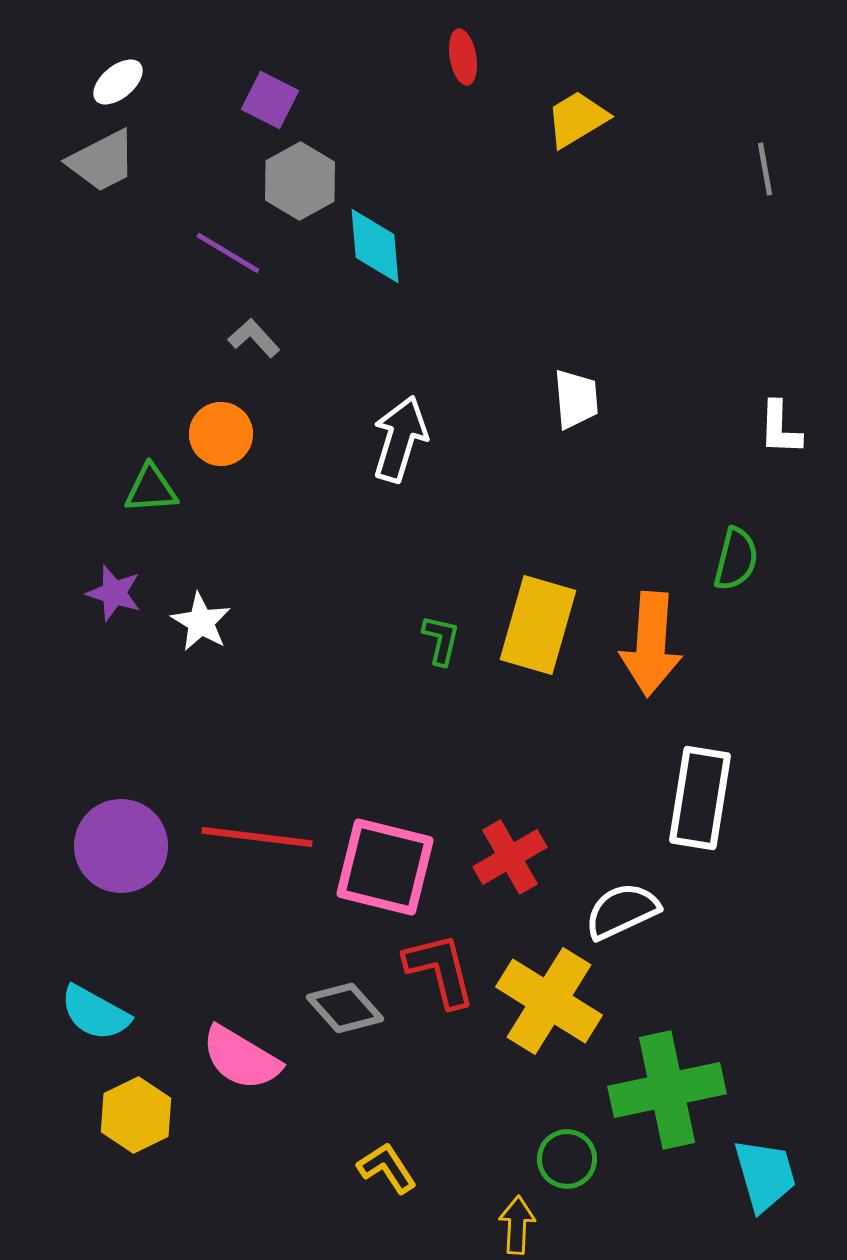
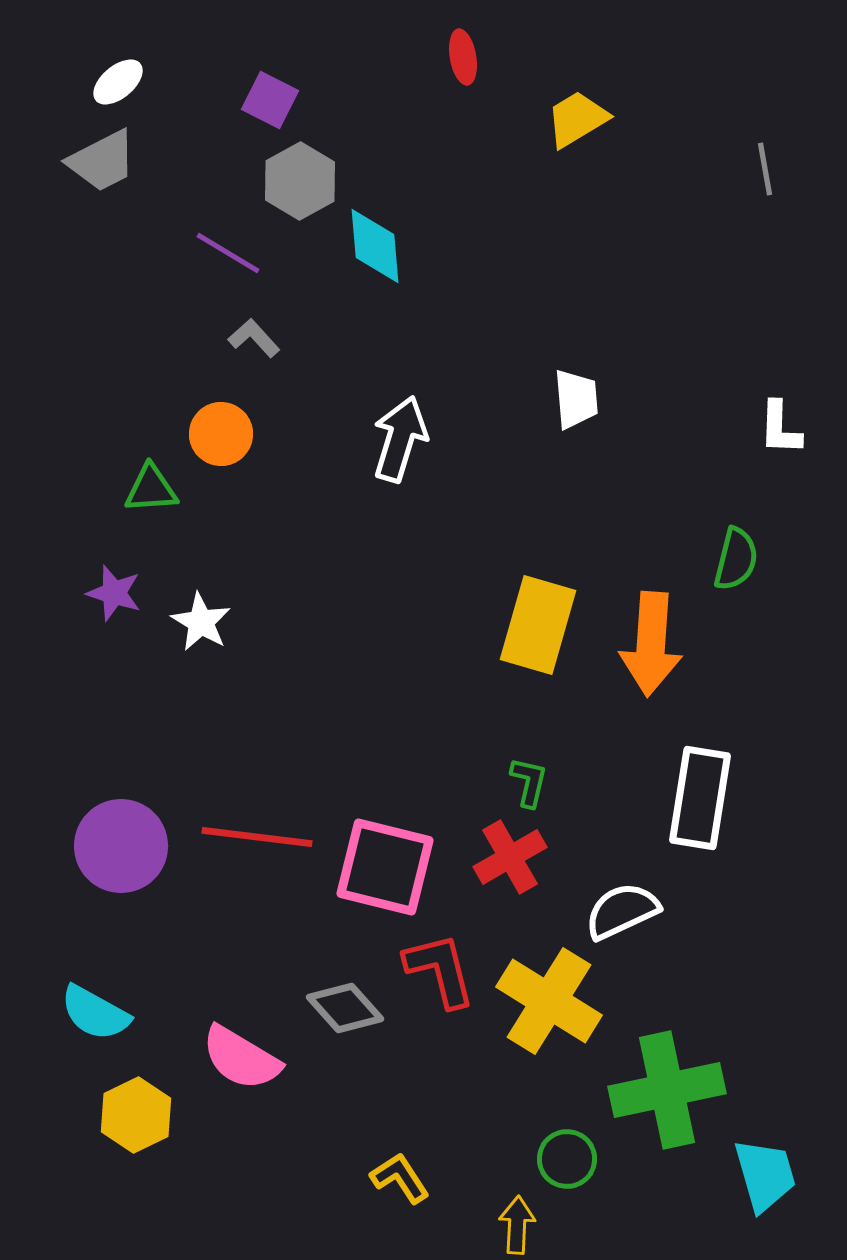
green L-shape: moved 88 px right, 142 px down
yellow L-shape: moved 13 px right, 10 px down
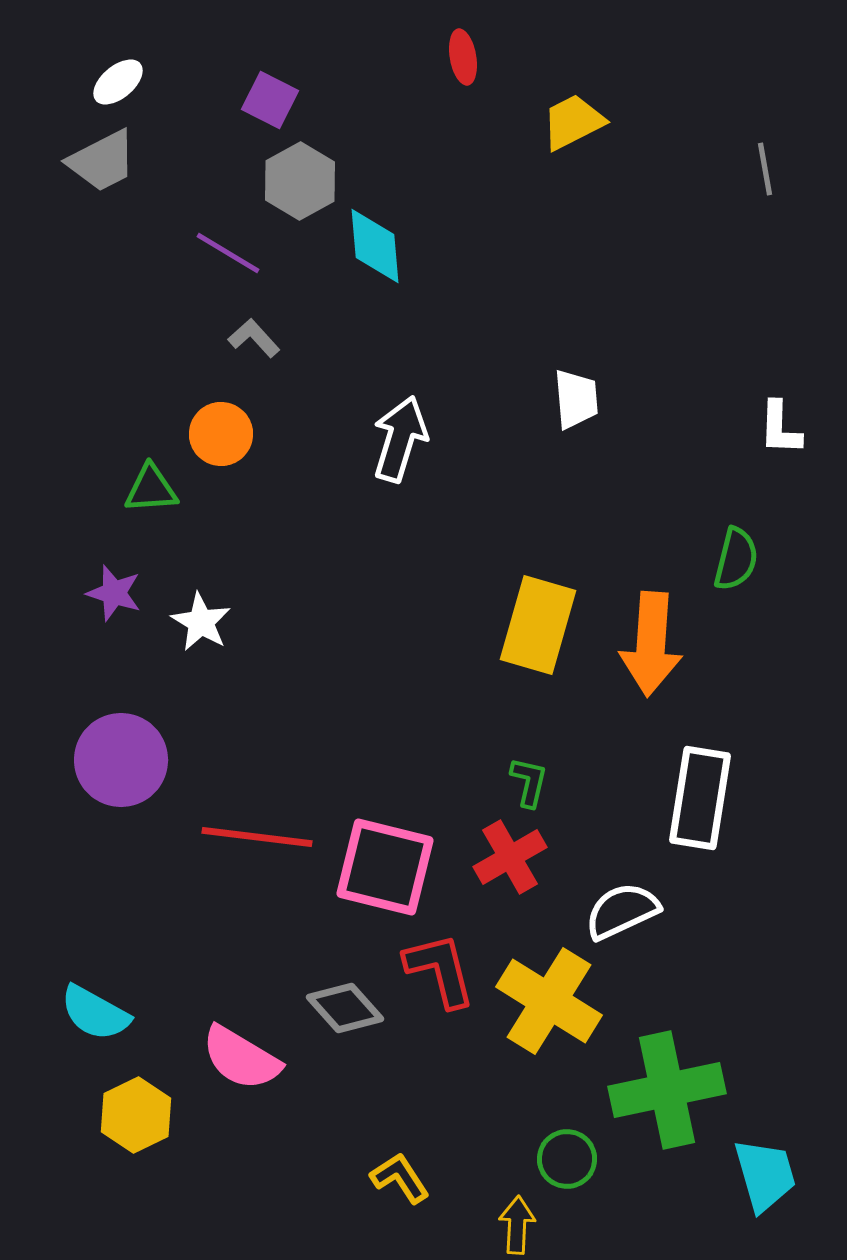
yellow trapezoid: moved 4 px left, 3 px down; rotated 4 degrees clockwise
purple circle: moved 86 px up
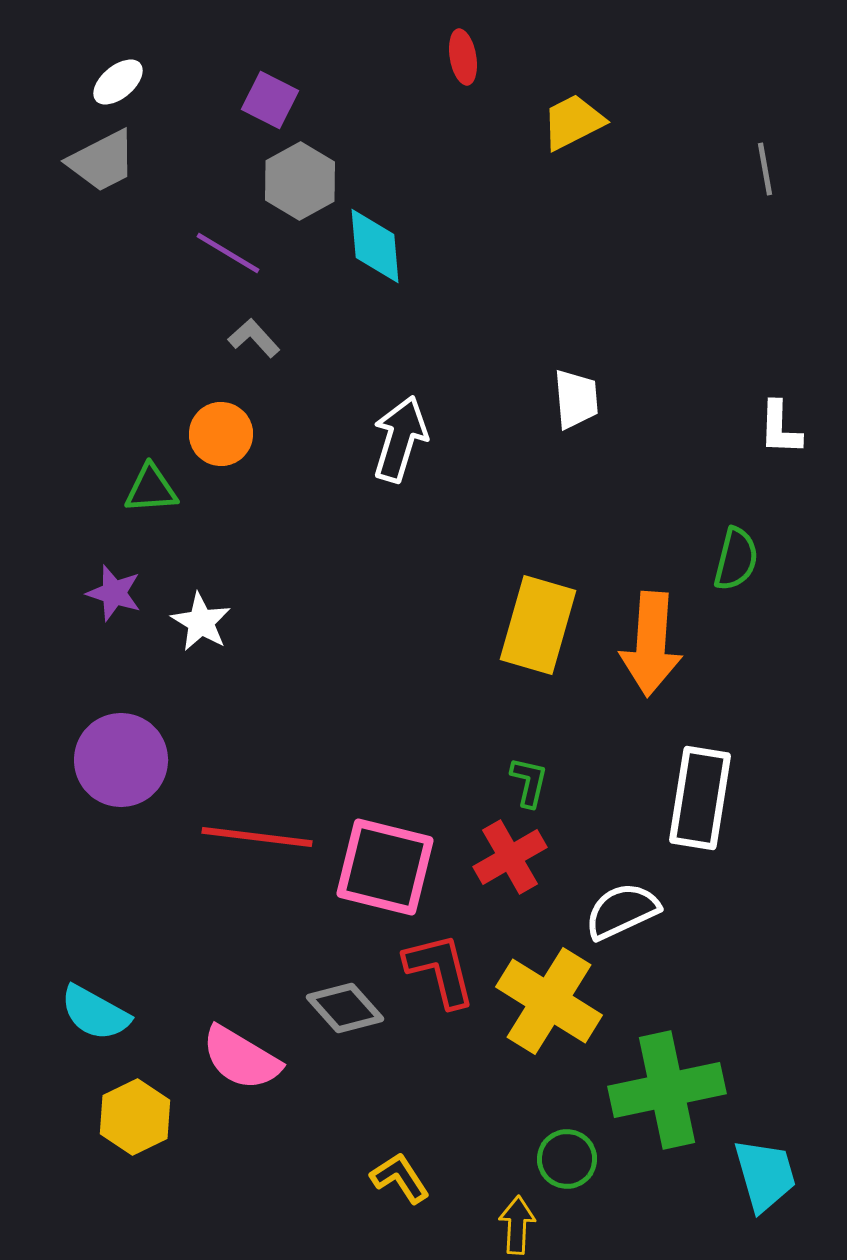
yellow hexagon: moved 1 px left, 2 px down
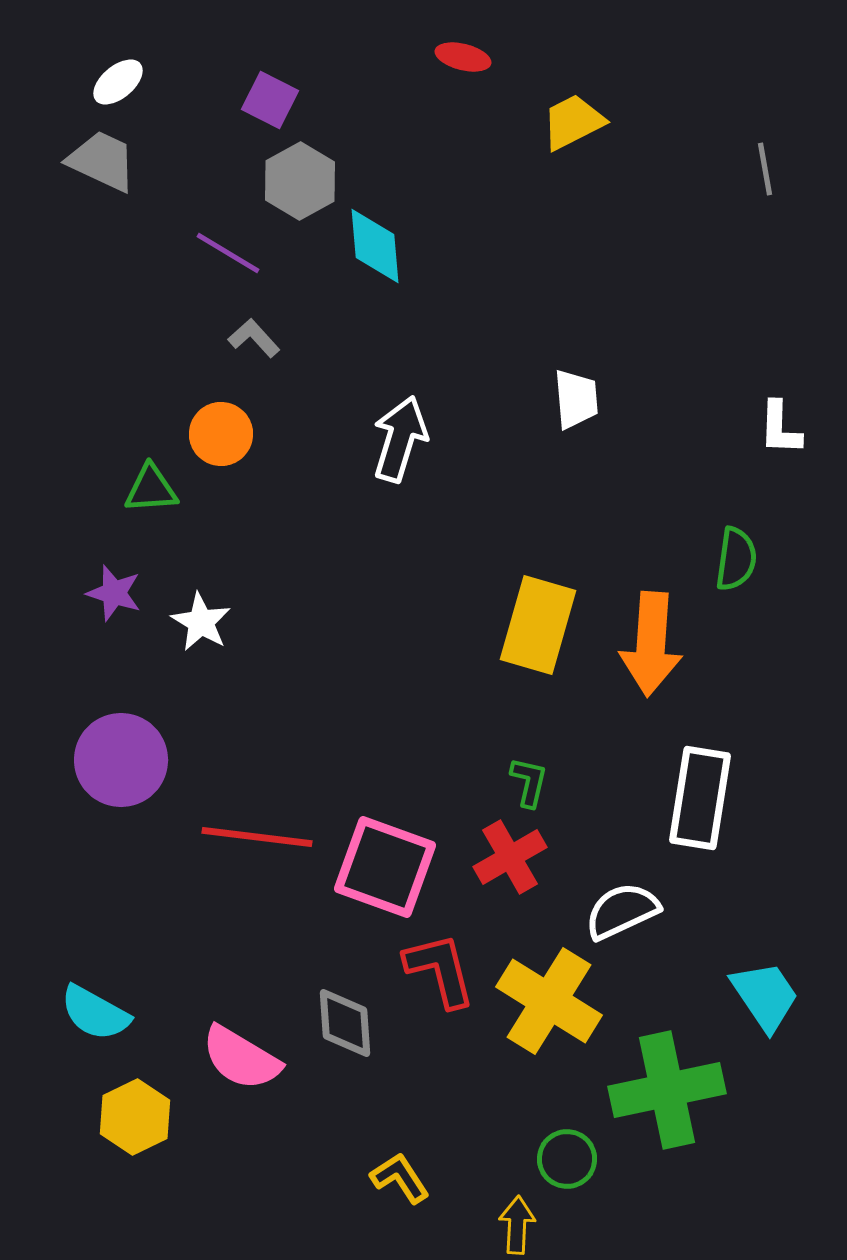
red ellipse: rotated 66 degrees counterclockwise
gray trapezoid: rotated 128 degrees counterclockwise
green semicircle: rotated 6 degrees counterclockwise
pink square: rotated 6 degrees clockwise
gray diamond: moved 15 px down; rotated 38 degrees clockwise
cyan trapezoid: moved 179 px up; rotated 18 degrees counterclockwise
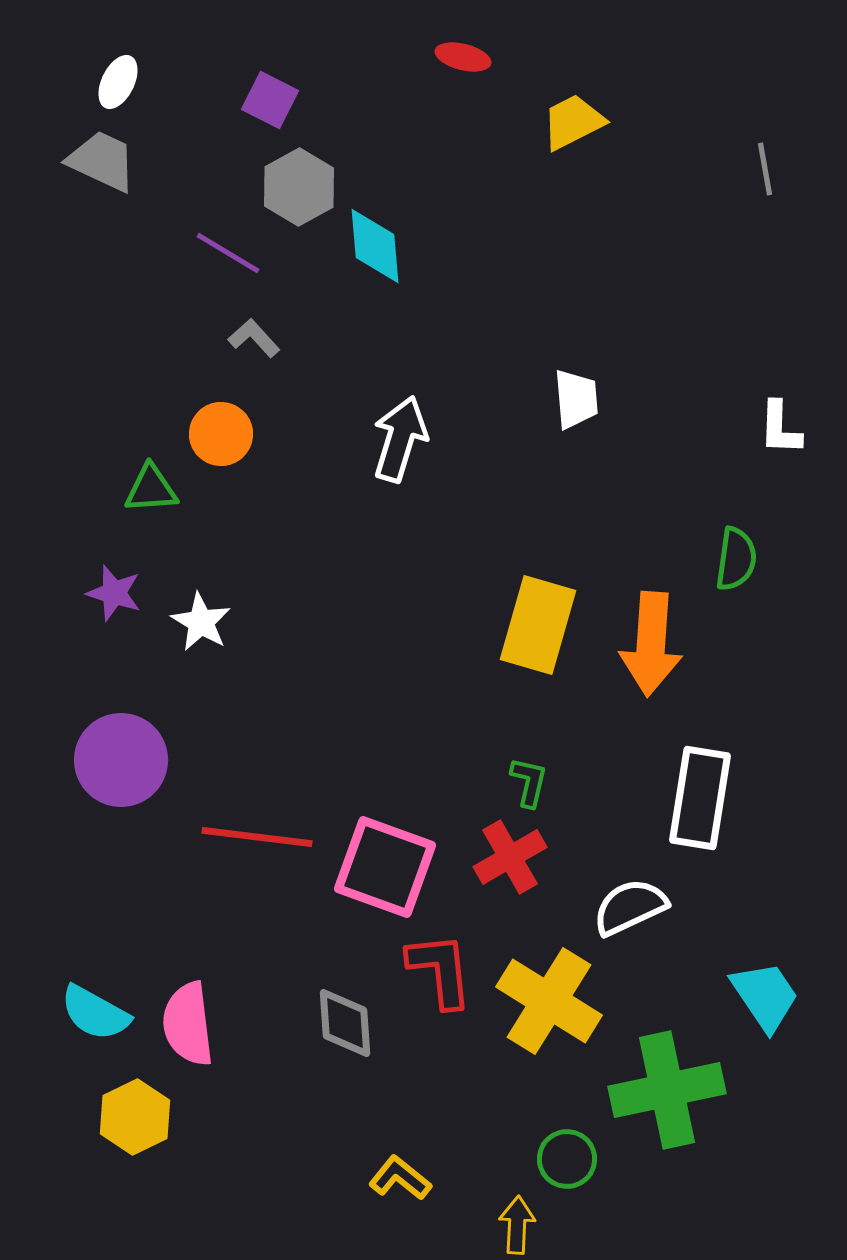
white ellipse: rotated 24 degrees counterclockwise
gray hexagon: moved 1 px left, 6 px down
white semicircle: moved 8 px right, 4 px up
red L-shape: rotated 8 degrees clockwise
pink semicircle: moved 53 px left, 34 px up; rotated 52 degrees clockwise
yellow L-shape: rotated 18 degrees counterclockwise
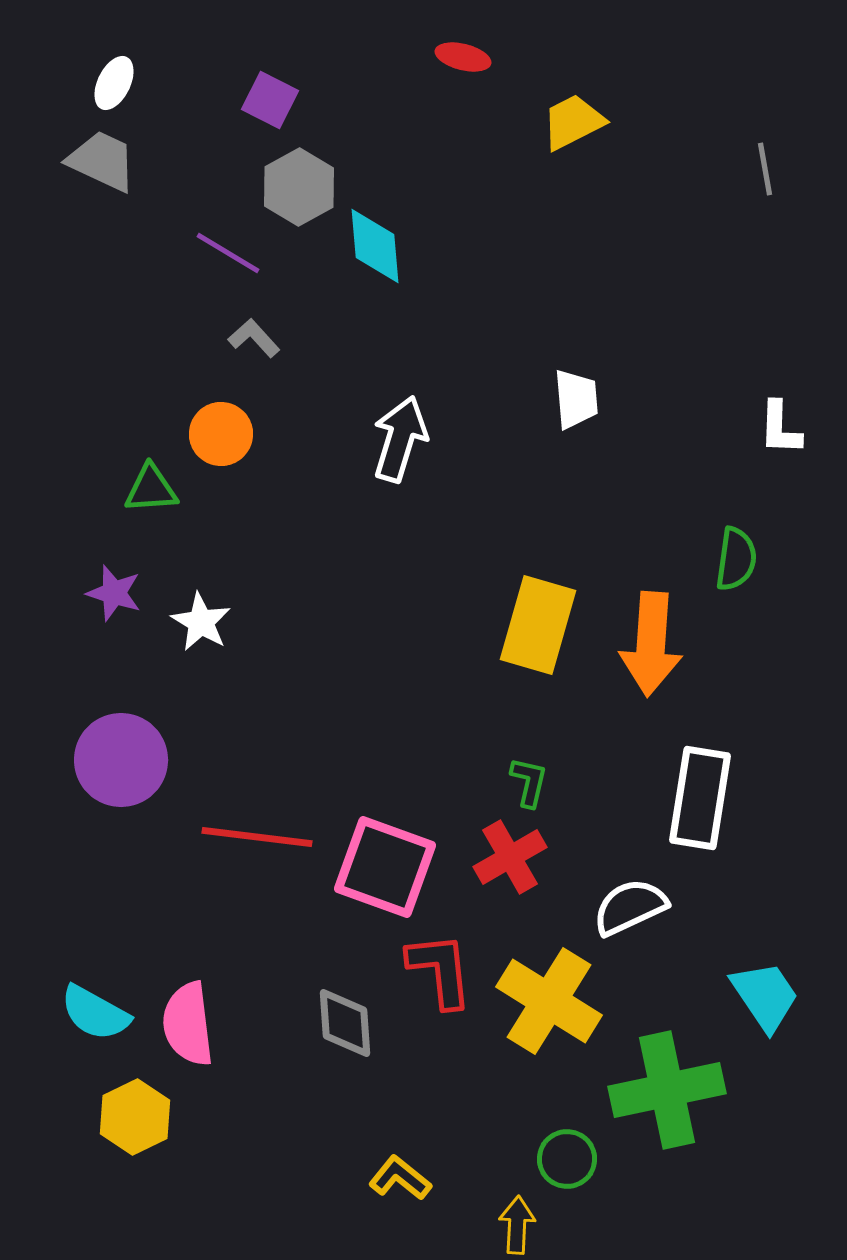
white ellipse: moved 4 px left, 1 px down
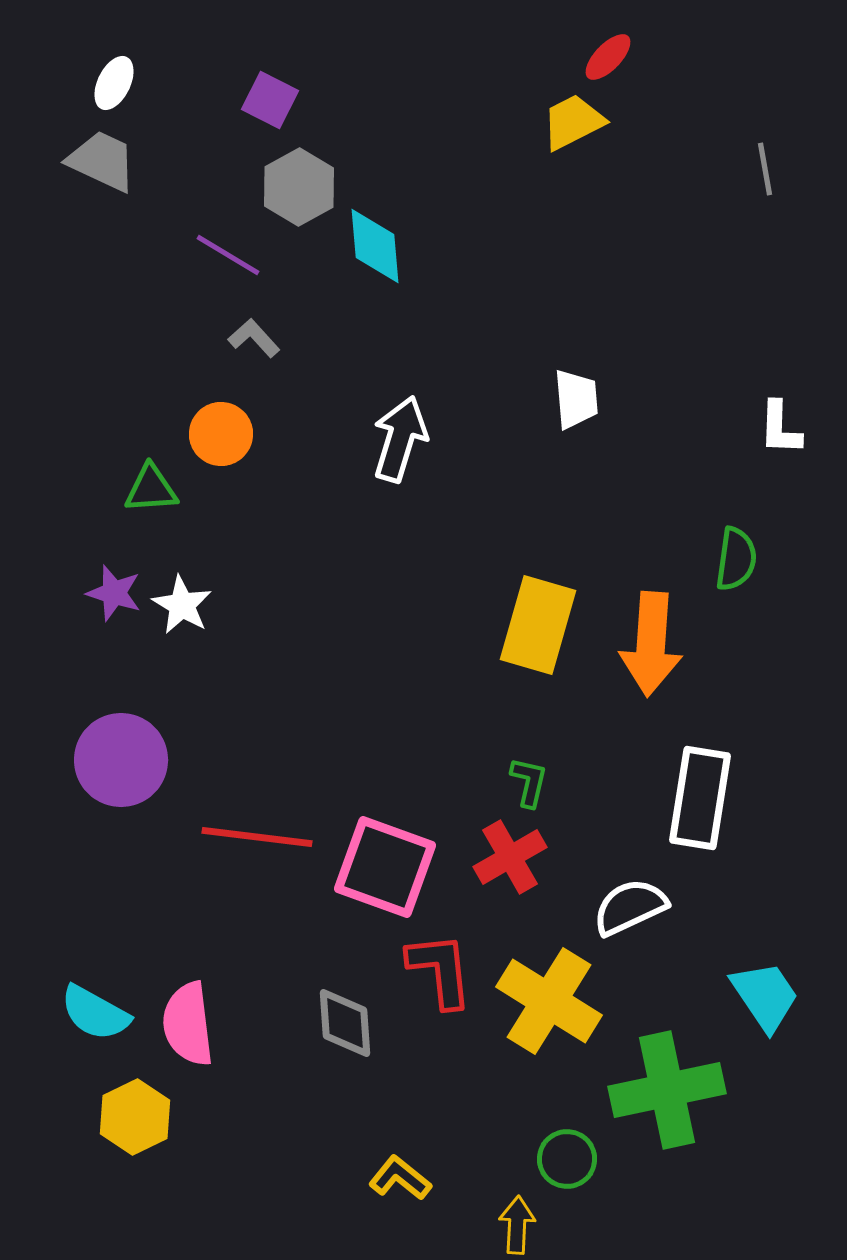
red ellipse: moved 145 px right; rotated 60 degrees counterclockwise
purple line: moved 2 px down
white star: moved 19 px left, 17 px up
